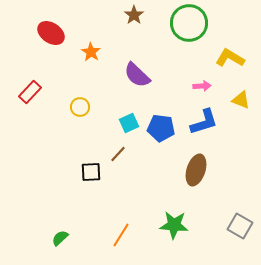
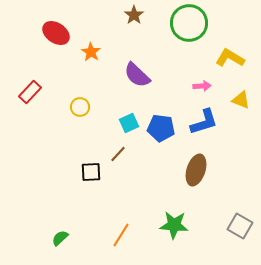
red ellipse: moved 5 px right
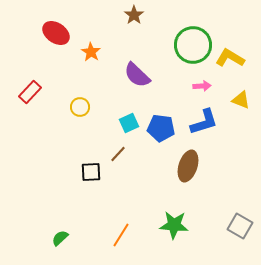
green circle: moved 4 px right, 22 px down
brown ellipse: moved 8 px left, 4 px up
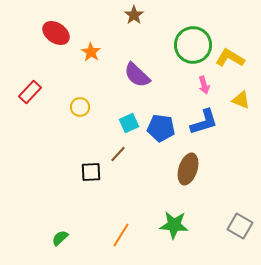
pink arrow: moved 2 px right, 1 px up; rotated 78 degrees clockwise
brown ellipse: moved 3 px down
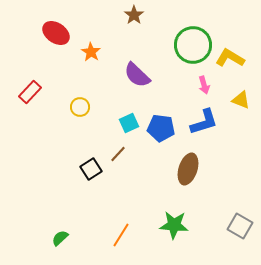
black square: moved 3 px up; rotated 30 degrees counterclockwise
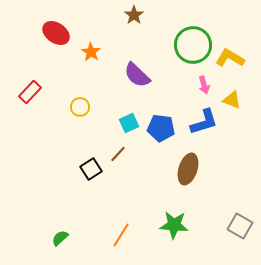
yellow triangle: moved 9 px left
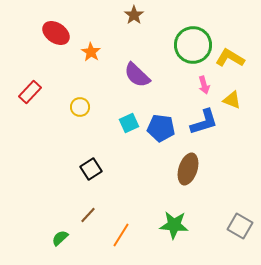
brown line: moved 30 px left, 61 px down
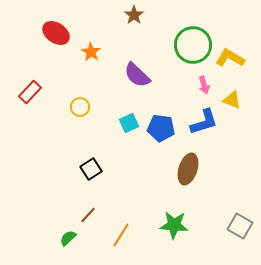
green semicircle: moved 8 px right
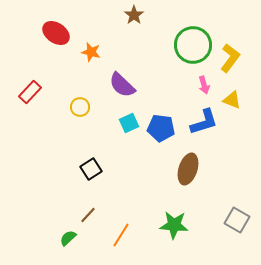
orange star: rotated 18 degrees counterclockwise
yellow L-shape: rotated 96 degrees clockwise
purple semicircle: moved 15 px left, 10 px down
gray square: moved 3 px left, 6 px up
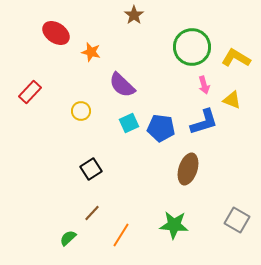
green circle: moved 1 px left, 2 px down
yellow L-shape: moved 6 px right; rotated 96 degrees counterclockwise
yellow circle: moved 1 px right, 4 px down
brown line: moved 4 px right, 2 px up
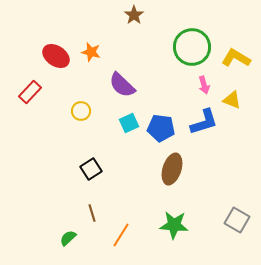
red ellipse: moved 23 px down
brown ellipse: moved 16 px left
brown line: rotated 60 degrees counterclockwise
